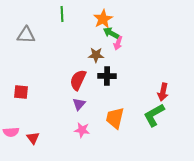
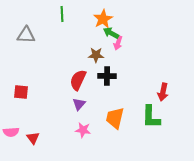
green L-shape: moved 3 px left, 2 px down; rotated 60 degrees counterclockwise
pink star: moved 1 px right
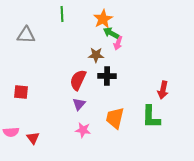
red arrow: moved 2 px up
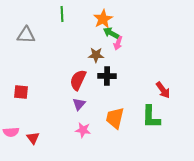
red arrow: rotated 48 degrees counterclockwise
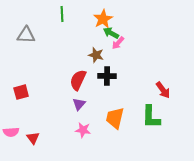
pink arrow: rotated 24 degrees clockwise
brown star: rotated 14 degrees clockwise
red square: rotated 21 degrees counterclockwise
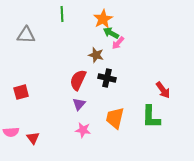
black cross: moved 2 px down; rotated 12 degrees clockwise
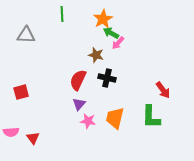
pink star: moved 5 px right, 9 px up
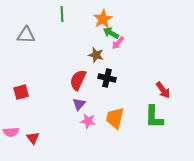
green L-shape: moved 3 px right
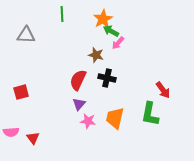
green arrow: moved 2 px up
green L-shape: moved 4 px left, 3 px up; rotated 10 degrees clockwise
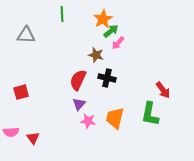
green arrow: rotated 112 degrees clockwise
